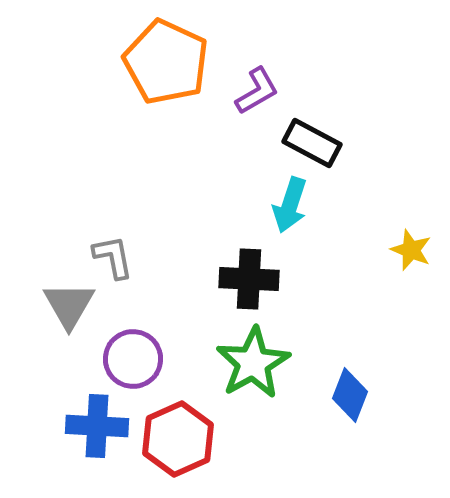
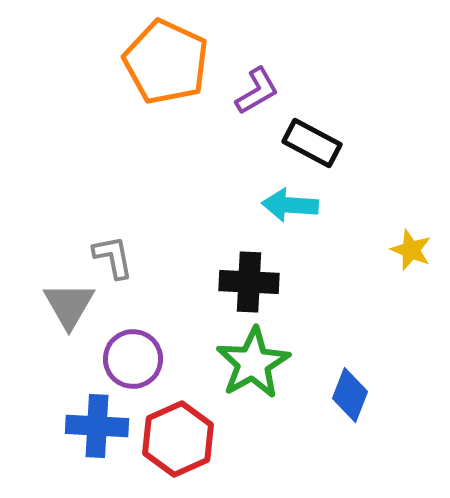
cyan arrow: rotated 76 degrees clockwise
black cross: moved 3 px down
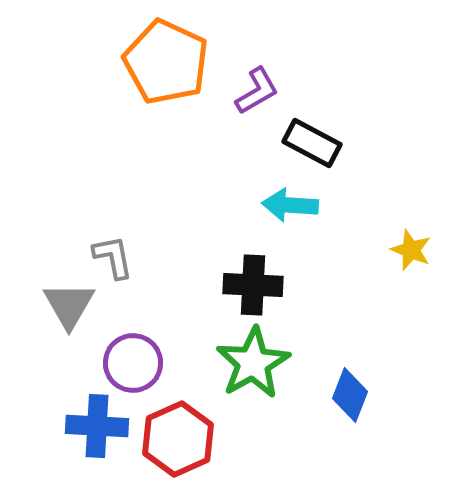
black cross: moved 4 px right, 3 px down
purple circle: moved 4 px down
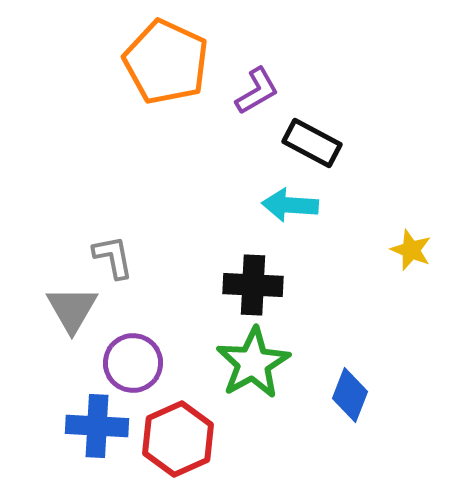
gray triangle: moved 3 px right, 4 px down
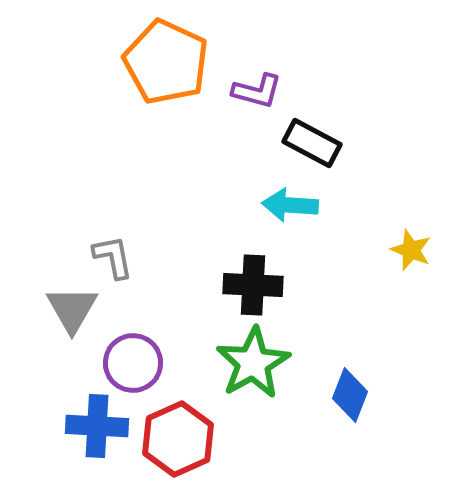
purple L-shape: rotated 45 degrees clockwise
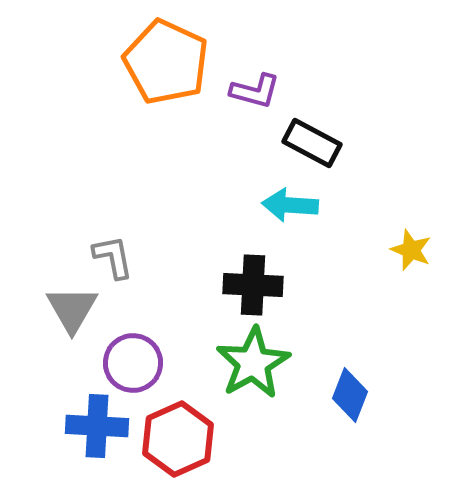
purple L-shape: moved 2 px left
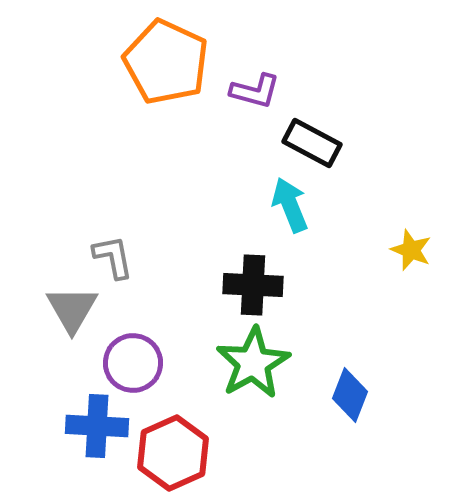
cyan arrow: rotated 64 degrees clockwise
red hexagon: moved 5 px left, 14 px down
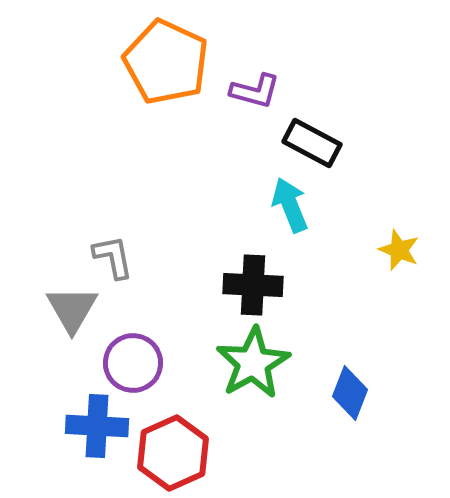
yellow star: moved 12 px left
blue diamond: moved 2 px up
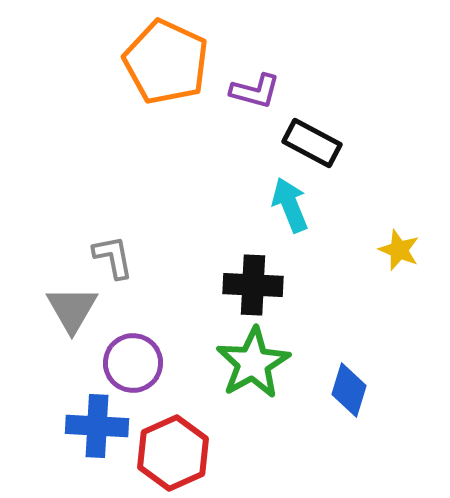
blue diamond: moved 1 px left, 3 px up; rotated 4 degrees counterclockwise
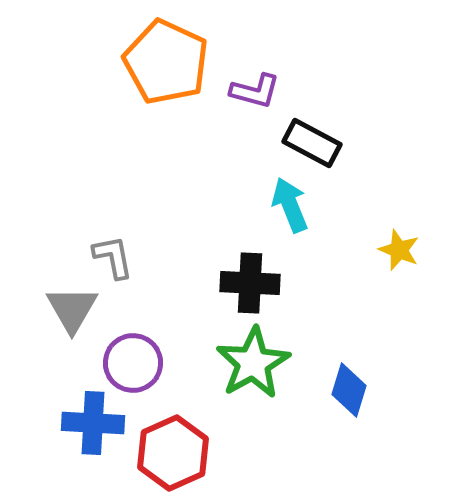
black cross: moved 3 px left, 2 px up
blue cross: moved 4 px left, 3 px up
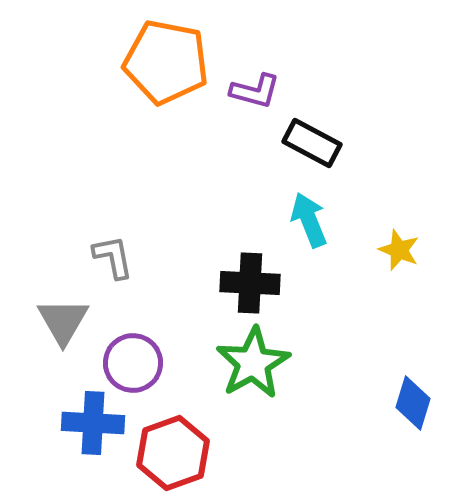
orange pentagon: rotated 14 degrees counterclockwise
cyan arrow: moved 19 px right, 15 px down
gray triangle: moved 9 px left, 12 px down
blue diamond: moved 64 px right, 13 px down
red hexagon: rotated 4 degrees clockwise
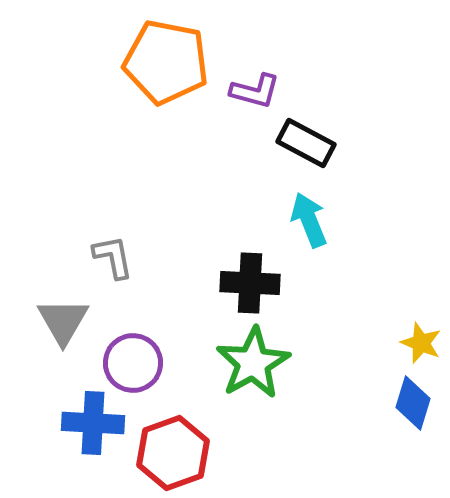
black rectangle: moved 6 px left
yellow star: moved 22 px right, 93 px down
